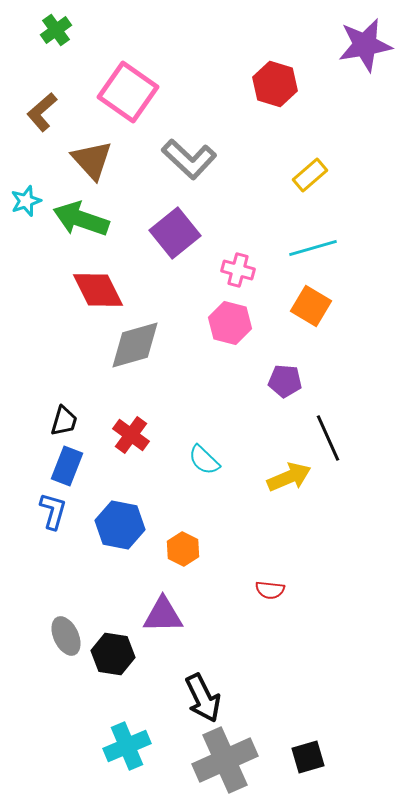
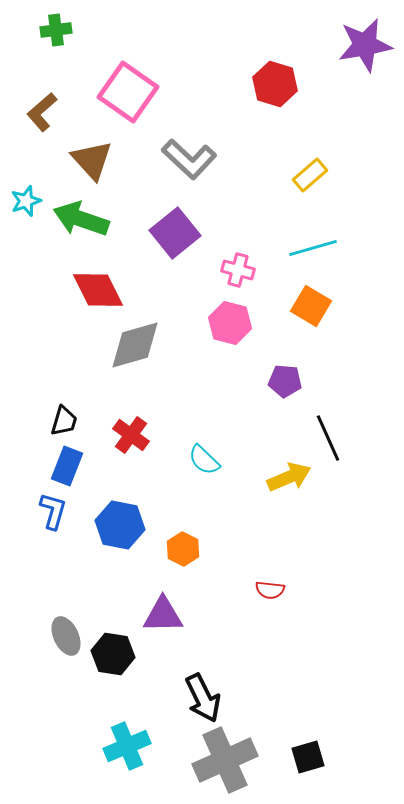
green cross: rotated 28 degrees clockwise
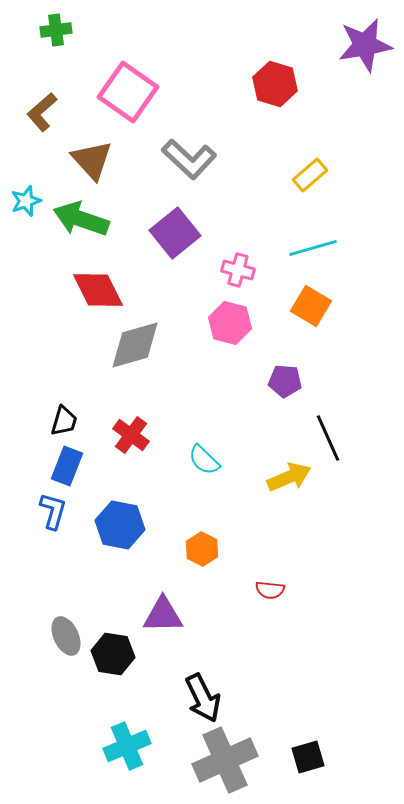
orange hexagon: moved 19 px right
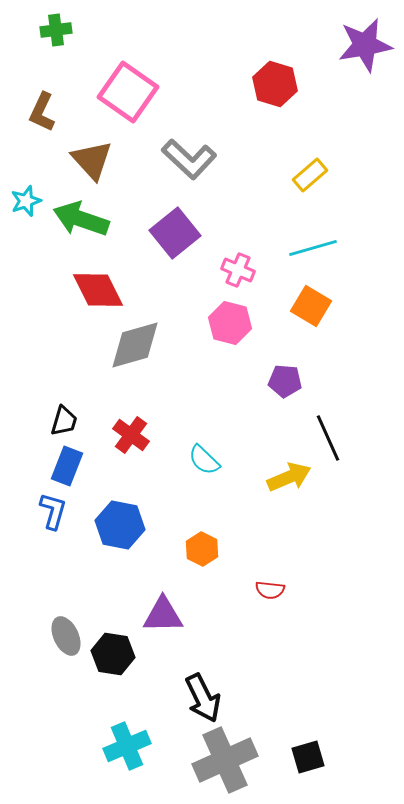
brown L-shape: rotated 24 degrees counterclockwise
pink cross: rotated 8 degrees clockwise
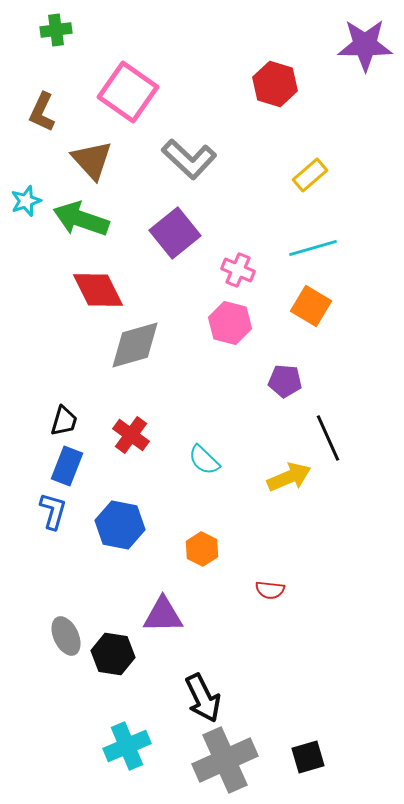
purple star: rotated 10 degrees clockwise
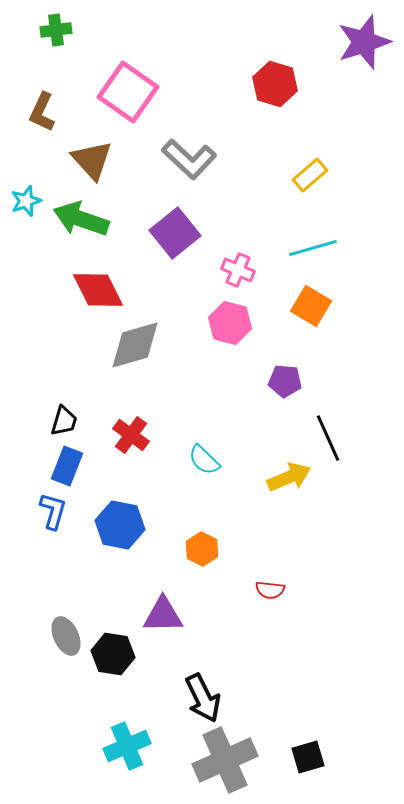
purple star: moved 1 px left, 3 px up; rotated 18 degrees counterclockwise
